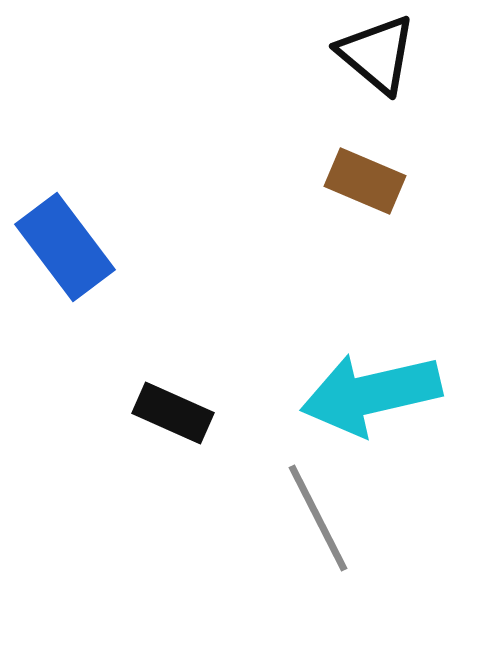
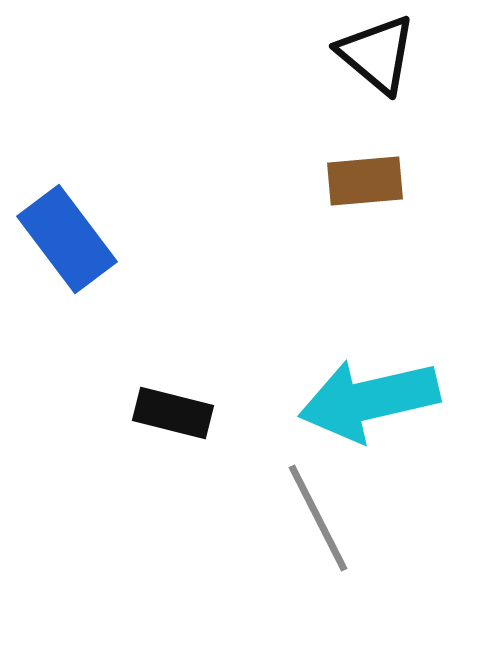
brown rectangle: rotated 28 degrees counterclockwise
blue rectangle: moved 2 px right, 8 px up
cyan arrow: moved 2 px left, 6 px down
black rectangle: rotated 10 degrees counterclockwise
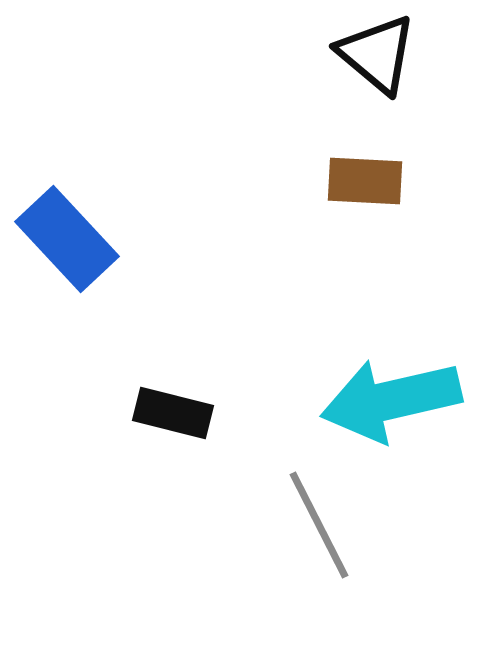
brown rectangle: rotated 8 degrees clockwise
blue rectangle: rotated 6 degrees counterclockwise
cyan arrow: moved 22 px right
gray line: moved 1 px right, 7 px down
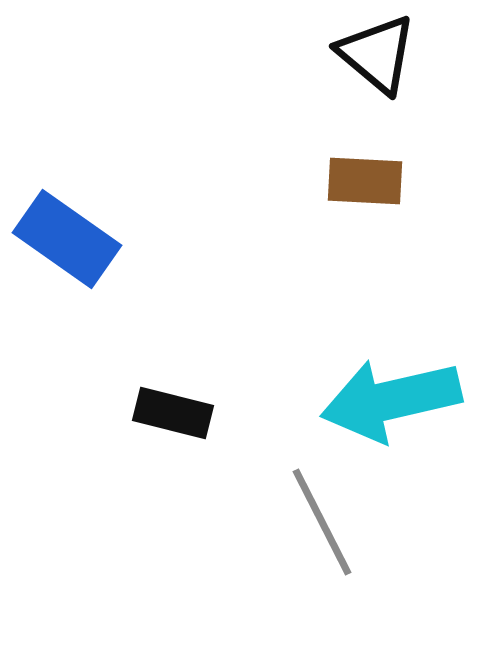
blue rectangle: rotated 12 degrees counterclockwise
gray line: moved 3 px right, 3 px up
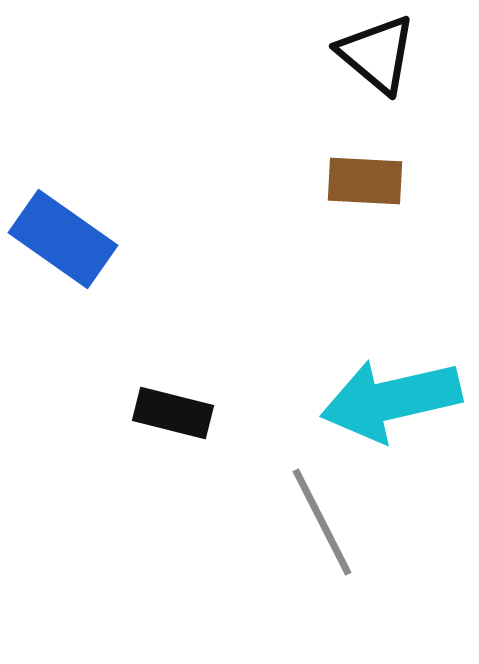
blue rectangle: moved 4 px left
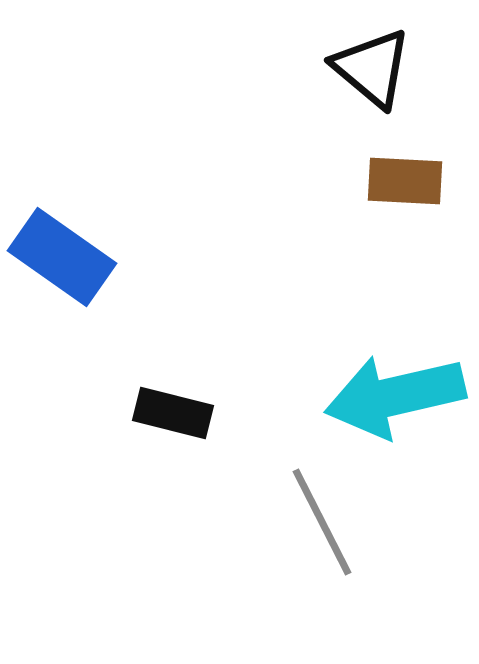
black triangle: moved 5 px left, 14 px down
brown rectangle: moved 40 px right
blue rectangle: moved 1 px left, 18 px down
cyan arrow: moved 4 px right, 4 px up
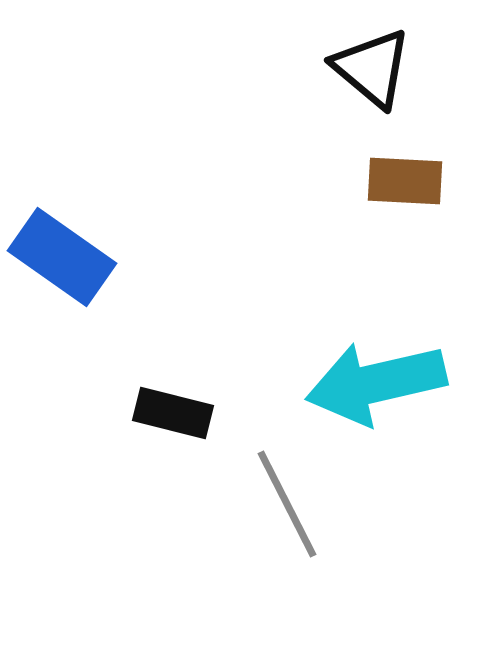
cyan arrow: moved 19 px left, 13 px up
gray line: moved 35 px left, 18 px up
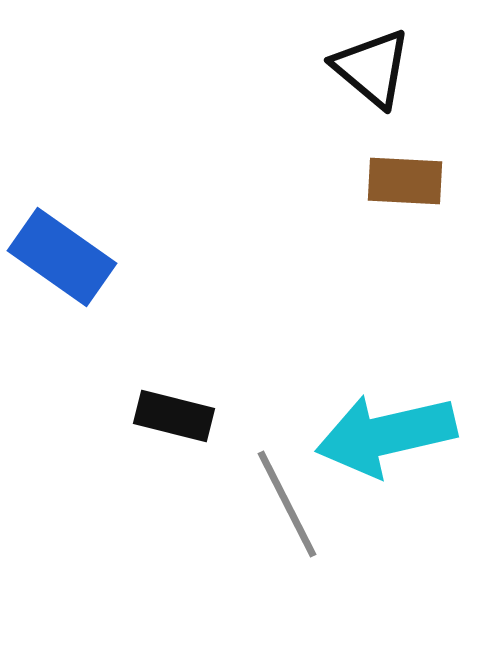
cyan arrow: moved 10 px right, 52 px down
black rectangle: moved 1 px right, 3 px down
